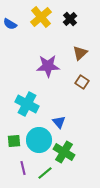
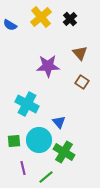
blue semicircle: moved 1 px down
brown triangle: rotated 28 degrees counterclockwise
green line: moved 1 px right, 4 px down
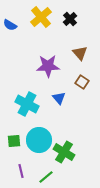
blue triangle: moved 24 px up
purple line: moved 2 px left, 3 px down
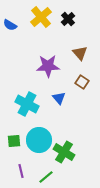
black cross: moved 2 px left
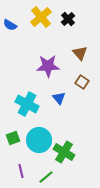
green square: moved 1 px left, 3 px up; rotated 16 degrees counterclockwise
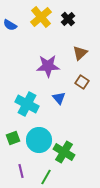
brown triangle: rotated 28 degrees clockwise
green line: rotated 21 degrees counterclockwise
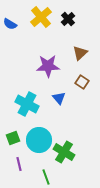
blue semicircle: moved 1 px up
purple line: moved 2 px left, 7 px up
green line: rotated 49 degrees counterclockwise
